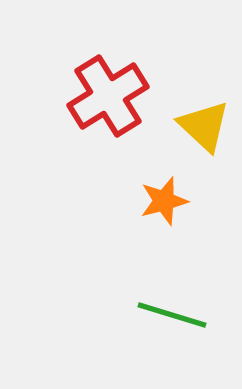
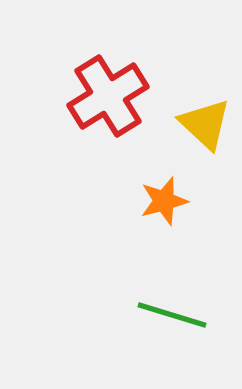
yellow triangle: moved 1 px right, 2 px up
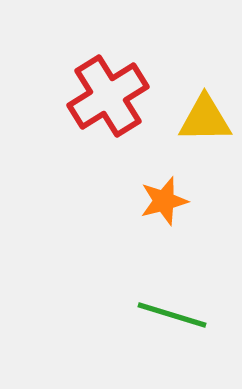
yellow triangle: moved 5 px up; rotated 44 degrees counterclockwise
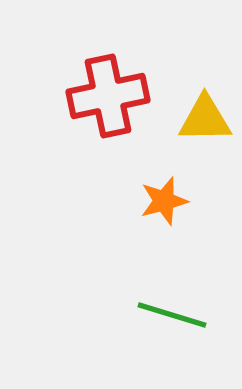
red cross: rotated 20 degrees clockwise
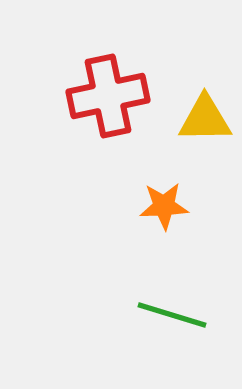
orange star: moved 5 px down; rotated 12 degrees clockwise
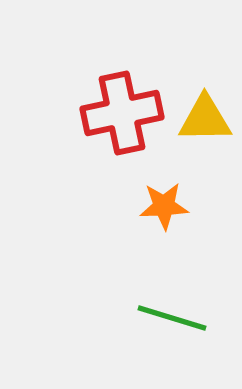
red cross: moved 14 px right, 17 px down
green line: moved 3 px down
